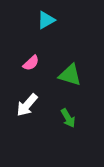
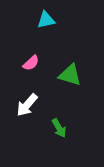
cyan triangle: rotated 18 degrees clockwise
green arrow: moved 9 px left, 10 px down
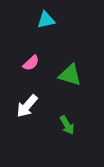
white arrow: moved 1 px down
green arrow: moved 8 px right, 3 px up
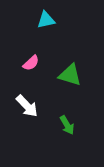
white arrow: rotated 85 degrees counterclockwise
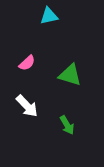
cyan triangle: moved 3 px right, 4 px up
pink semicircle: moved 4 px left
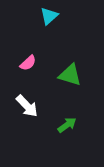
cyan triangle: rotated 30 degrees counterclockwise
pink semicircle: moved 1 px right
green arrow: rotated 96 degrees counterclockwise
